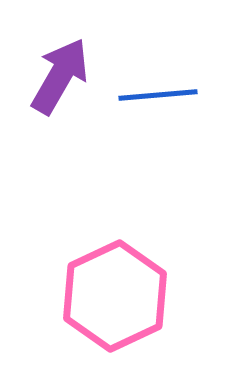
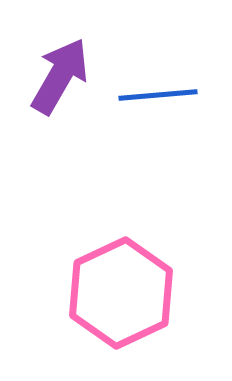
pink hexagon: moved 6 px right, 3 px up
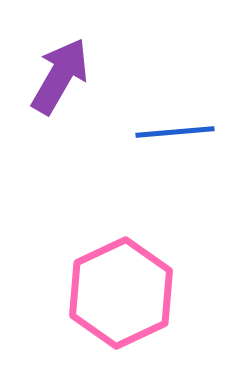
blue line: moved 17 px right, 37 px down
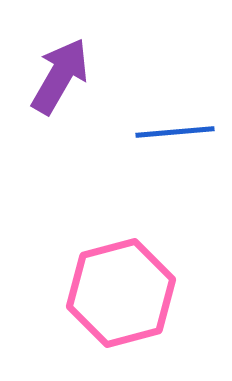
pink hexagon: rotated 10 degrees clockwise
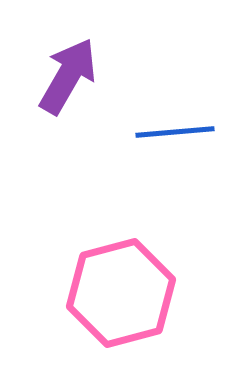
purple arrow: moved 8 px right
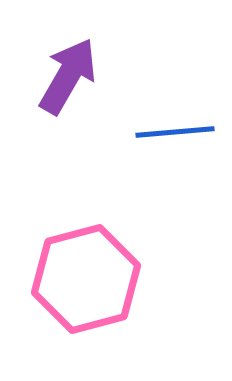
pink hexagon: moved 35 px left, 14 px up
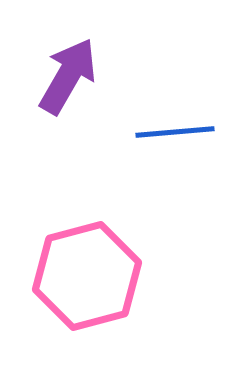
pink hexagon: moved 1 px right, 3 px up
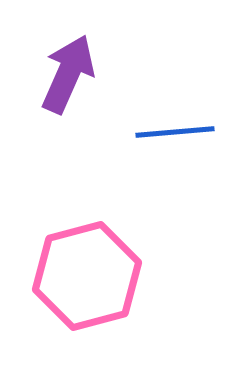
purple arrow: moved 2 px up; rotated 6 degrees counterclockwise
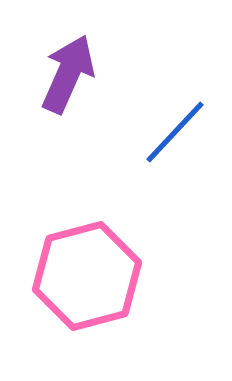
blue line: rotated 42 degrees counterclockwise
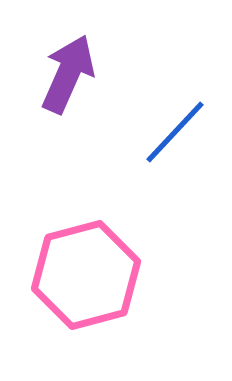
pink hexagon: moved 1 px left, 1 px up
